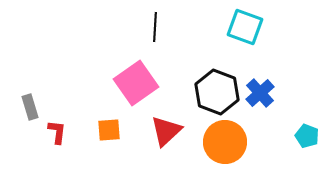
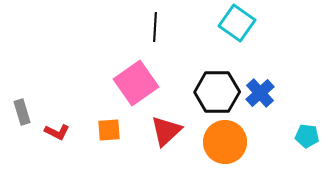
cyan square: moved 8 px left, 4 px up; rotated 15 degrees clockwise
black hexagon: rotated 21 degrees counterclockwise
gray rectangle: moved 8 px left, 5 px down
red L-shape: rotated 110 degrees clockwise
cyan pentagon: rotated 15 degrees counterclockwise
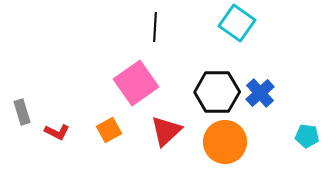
orange square: rotated 25 degrees counterclockwise
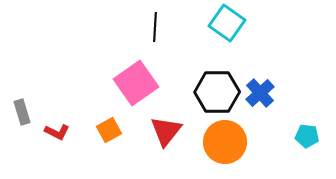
cyan square: moved 10 px left
red triangle: rotated 8 degrees counterclockwise
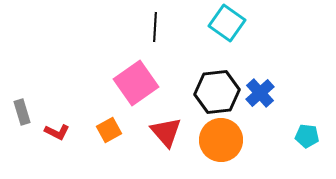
black hexagon: rotated 6 degrees counterclockwise
red triangle: moved 1 px down; rotated 20 degrees counterclockwise
orange circle: moved 4 px left, 2 px up
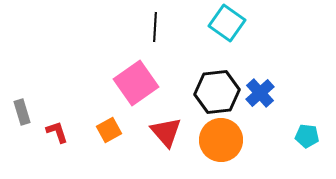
red L-shape: rotated 135 degrees counterclockwise
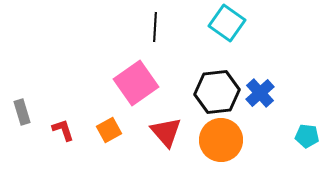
red L-shape: moved 6 px right, 2 px up
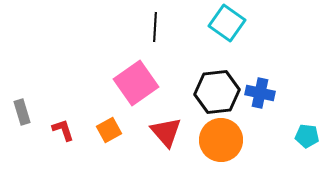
blue cross: rotated 36 degrees counterclockwise
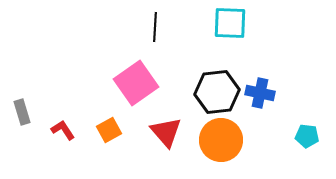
cyan square: moved 3 px right; rotated 33 degrees counterclockwise
red L-shape: rotated 15 degrees counterclockwise
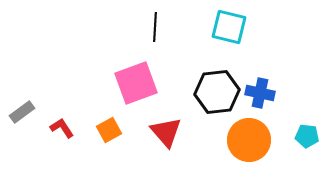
cyan square: moved 1 px left, 4 px down; rotated 12 degrees clockwise
pink square: rotated 15 degrees clockwise
gray rectangle: rotated 70 degrees clockwise
red L-shape: moved 1 px left, 2 px up
orange circle: moved 28 px right
